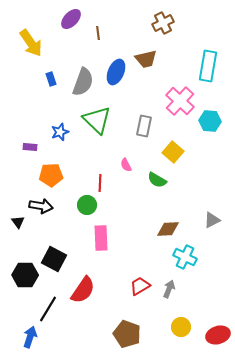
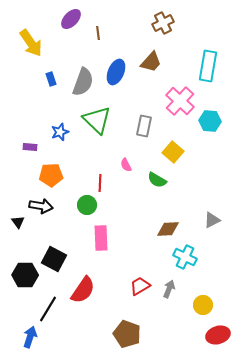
brown trapezoid: moved 5 px right, 3 px down; rotated 35 degrees counterclockwise
yellow circle: moved 22 px right, 22 px up
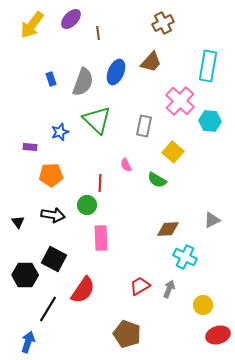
yellow arrow: moved 1 px right, 18 px up; rotated 72 degrees clockwise
black arrow: moved 12 px right, 9 px down
blue arrow: moved 2 px left, 5 px down
